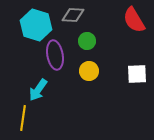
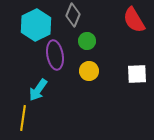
gray diamond: rotated 70 degrees counterclockwise
cyan hexagon: rotated 16 degrees clockwise
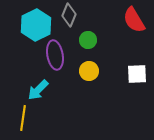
gray diamond: moved 4 px left
green circle: moved 1 px right, 1 px up
cyan arrow: rotated 10 degrees clockwise
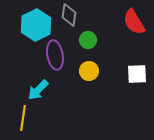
gray diamond: rotated 15 degrees counterclockwise
red semicircle: moved 2 px down
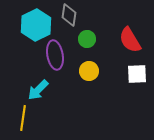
red semicircle: moved 4 px left, 18 px down
green circle: moved 1 px left, 1 px up
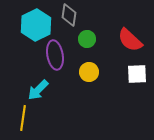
red semicircle: rotated 16 degrees counterclockwise
yellow circle: moved 1 px down
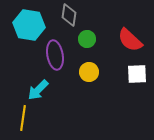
cyan hexagon: moved 7 px left; rotated 24 degrees counterclockwise
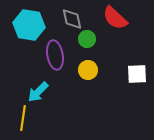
gray diamond: moved 3 px right, 4 px down; rotated 20 degrees counterclockwise
red semicircle: moved 15 px left, 22 px up
yellow circle: moved 1 px left, 2 px up
cyan arrow: moved 2 px down
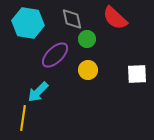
cyan hexagon: moved 1 px left, 2 px up
purple ellipse: rotated 56 degrees clockwise
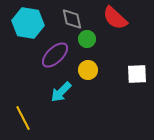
cyan arrow: moved 23 px right
yellow line: rotated 35 degrees counterclockwise
